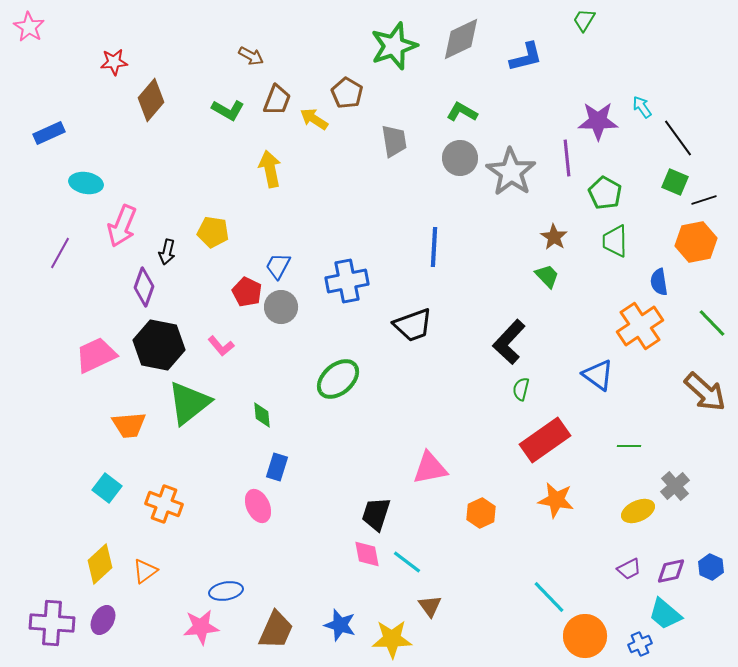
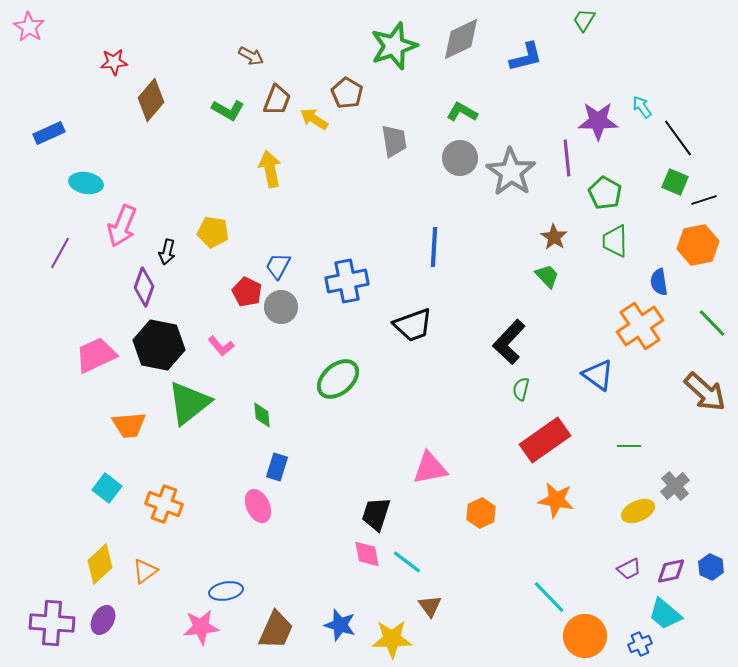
orange hexagon at (696, 242): moved 2 px right, 3 px down
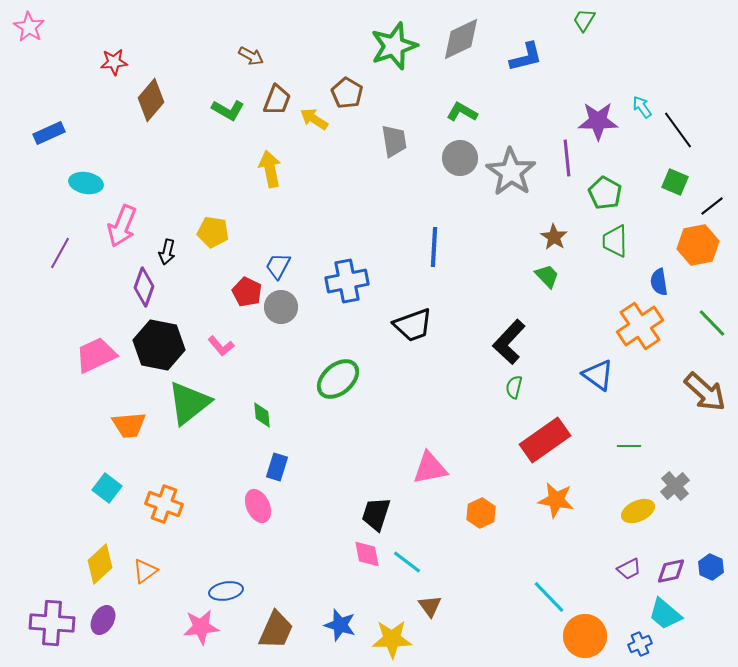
black line at (678, 138): moved 8 px up
black line at (704, 200): moved 8 px right, 6 px down; rotated 20 degrees counterclockwise
green semicircle at (521, 389): moved 7 px left, 2 px up
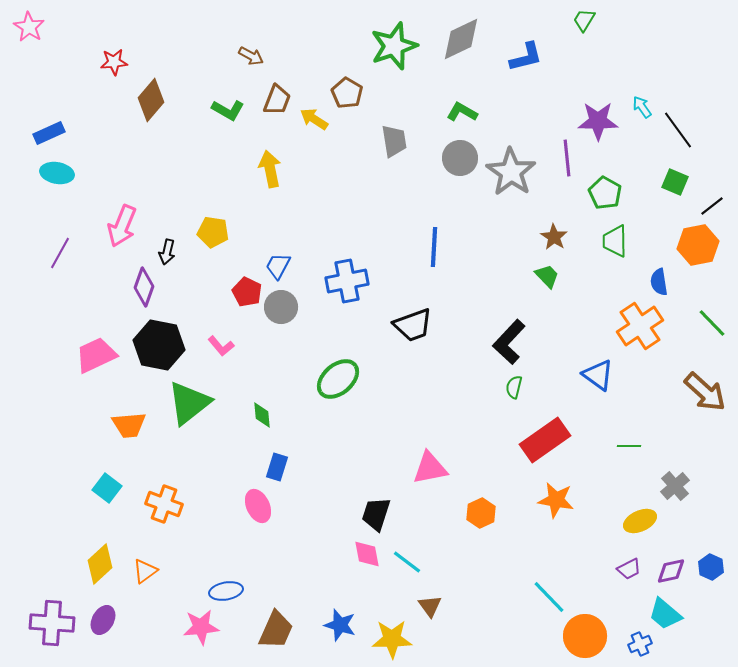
cyan ellipse at (86, 183): moved 29 px left, 10 px up
yellow ellipse at (638, 511): moved 2 px right, 10 px down
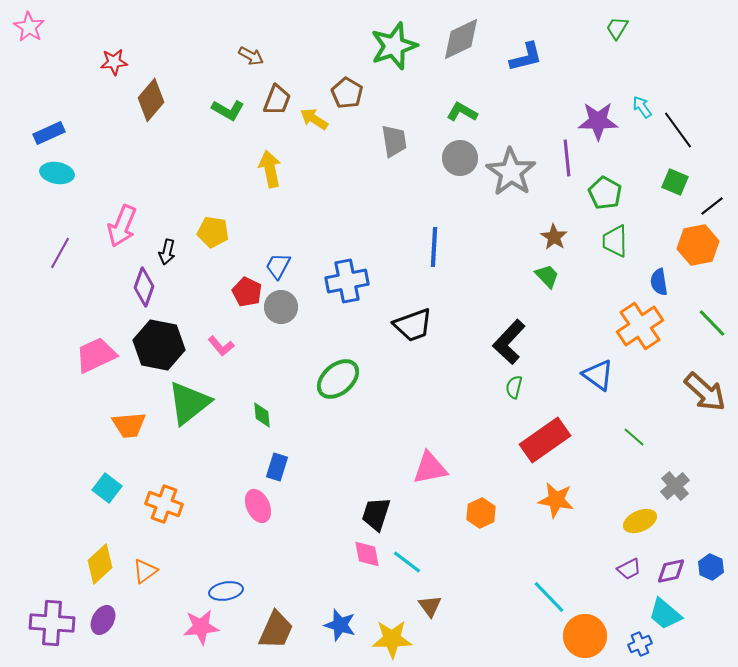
green trapezoid at (584, 20): moved 33 px right, 8 px down
green line at (629, 446): moved 5 px right, 9 px up; rotated 40 degrees clockwise
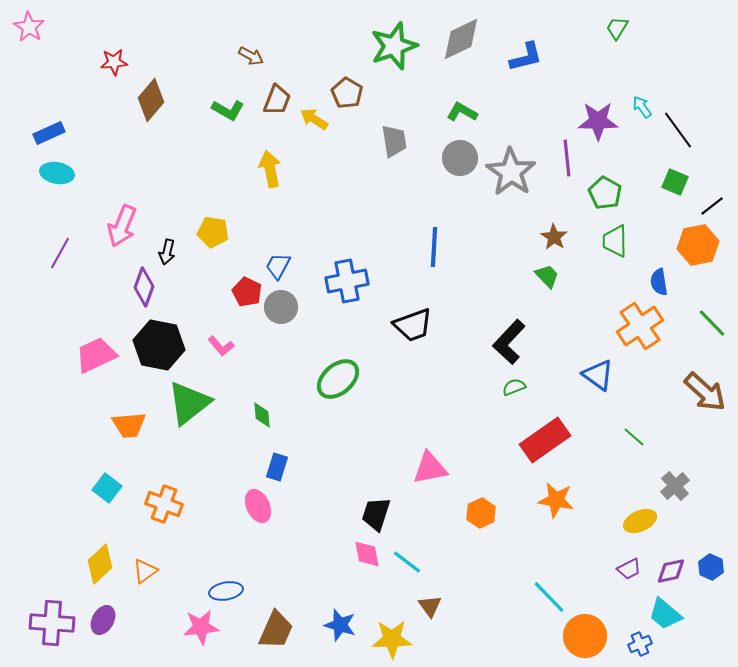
green semicircle at (514, 387): rotated 55 degrees clockwise
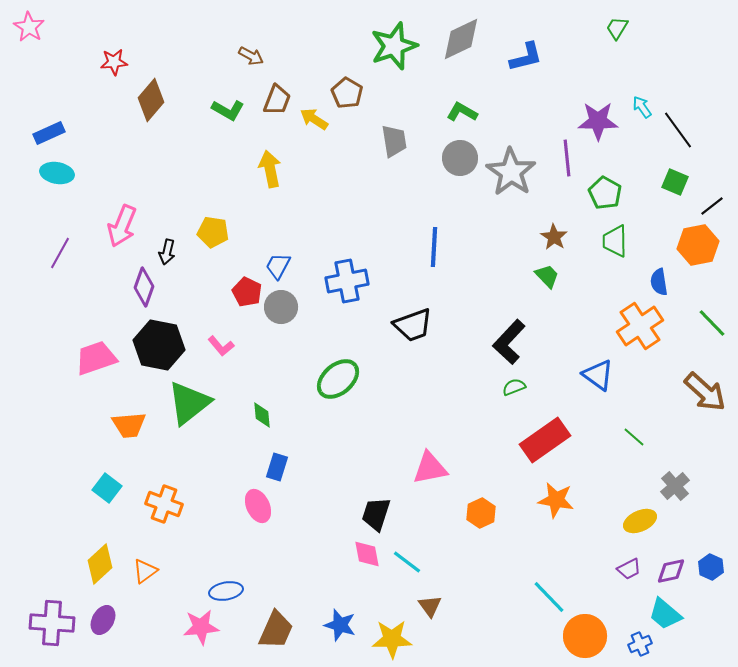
pink trapezoid at (96, 355): moved 3 px down; rotated 6 degrees clockwise
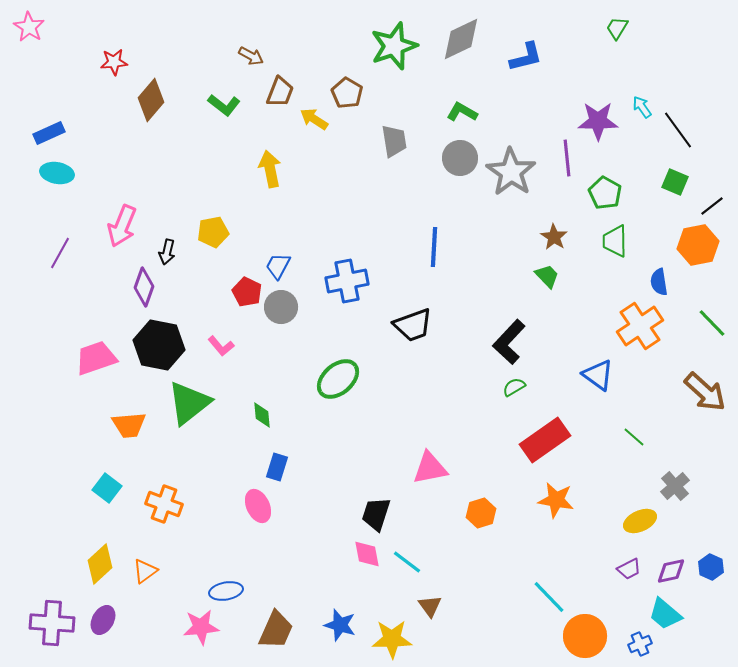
brown trapezoid at (277, 100): moved 3 px right, 8 px up
green L-shape at (228, 110): moved 4 px left, 5 px up; rotated 8 degrees clockwise
yellow pentagon at (213, 232): rotated 20 degrees counterclockwise
green semicircle at (514, 387): rotated 10 degrees counterclockwise
orange hexagon at (481, 513): rotated 8 degrees clockwise
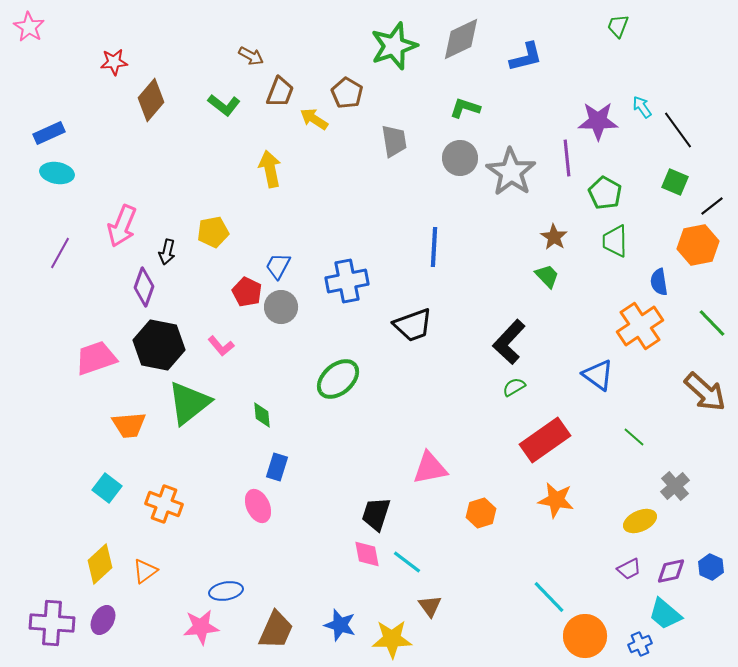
green trapezoid at (617, 28): moved 1 px right, 2 px up; rotated 10 degrees counterclockwise
green L-shape at (462, 112): moved 3 px right, 4 px up; rotated 12 degrees counterclockwise
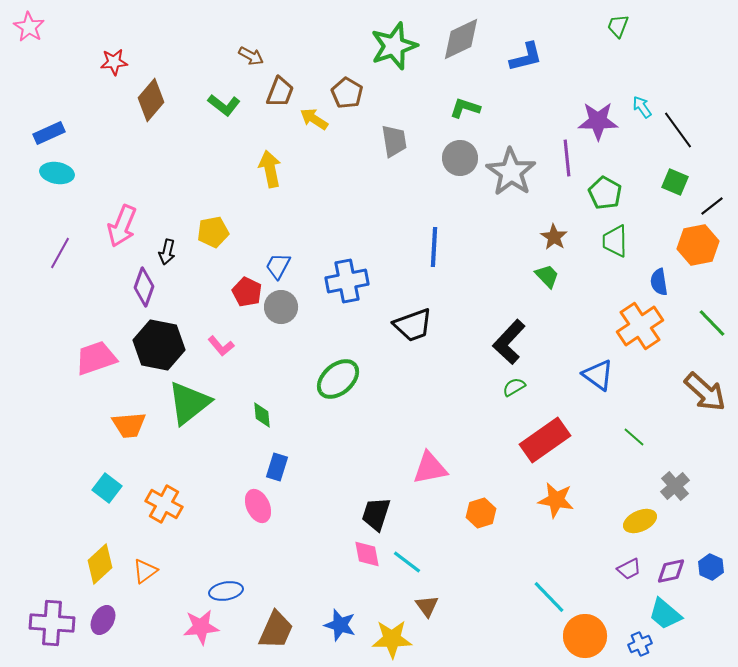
orange cross at (164, 504): rotated 9 degrees clockwise
brown triangle at (430, 606): moved 3 px left
